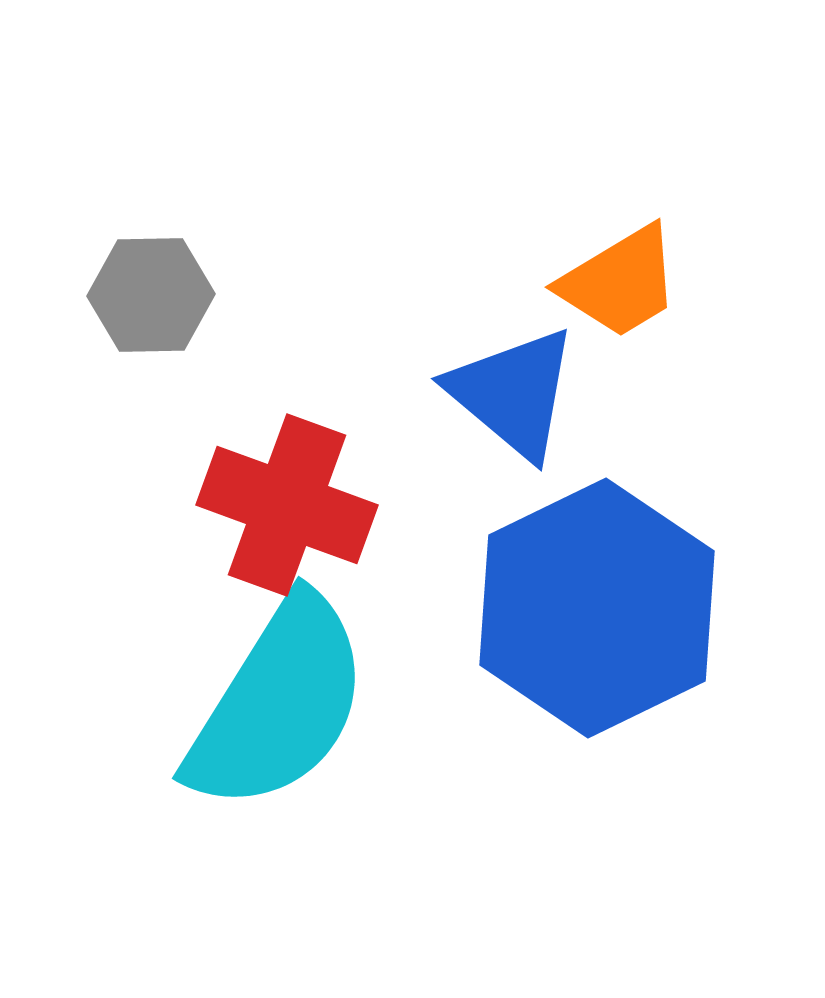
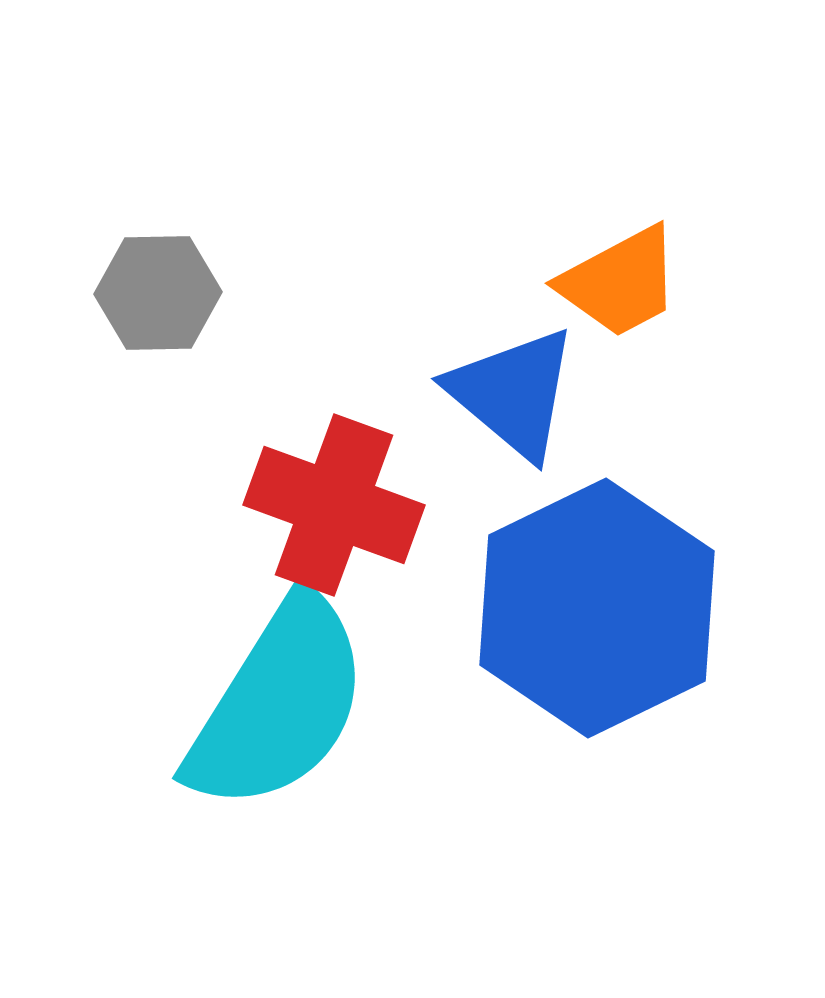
orange trapezoid: rotated 3 degrees clockwise
gray hexagon: moved 7 px right, 2 px up
red cross: moved 47 px right
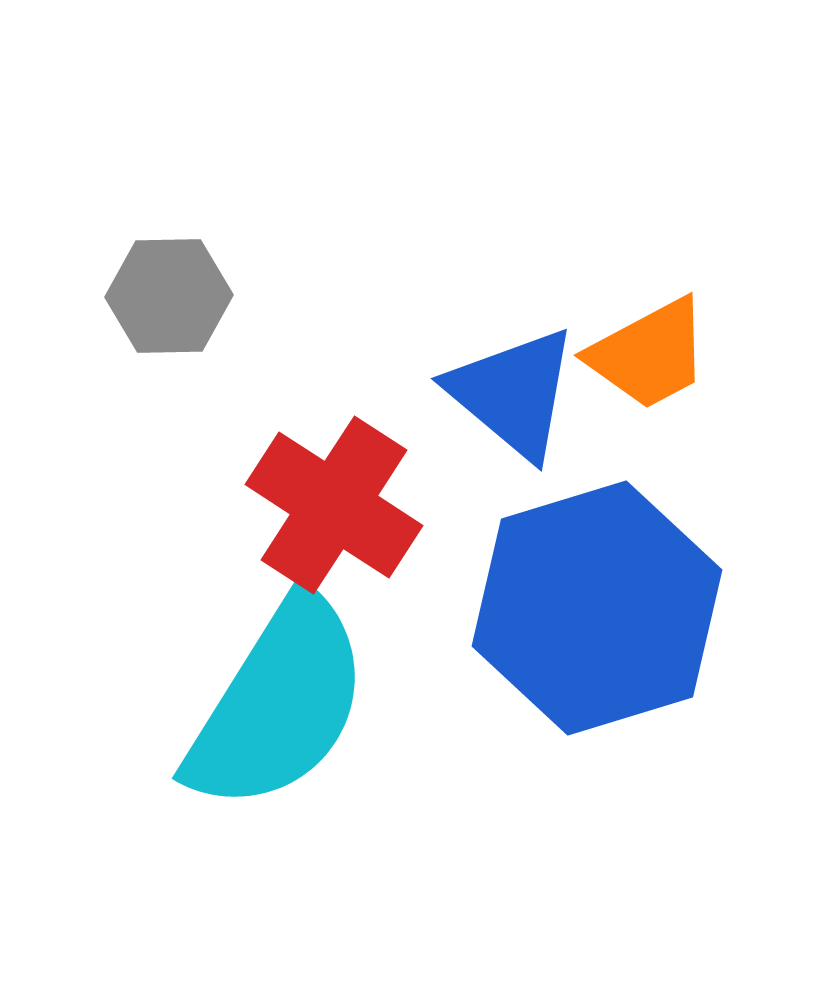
orange trapezoid: moved 29 px right, 72 px down
gray hexagon: moved 11 px right, 3 px down
red cross: rotated 13 degrees clockwise
blue hexagon: rotated 9 degrees clockwise
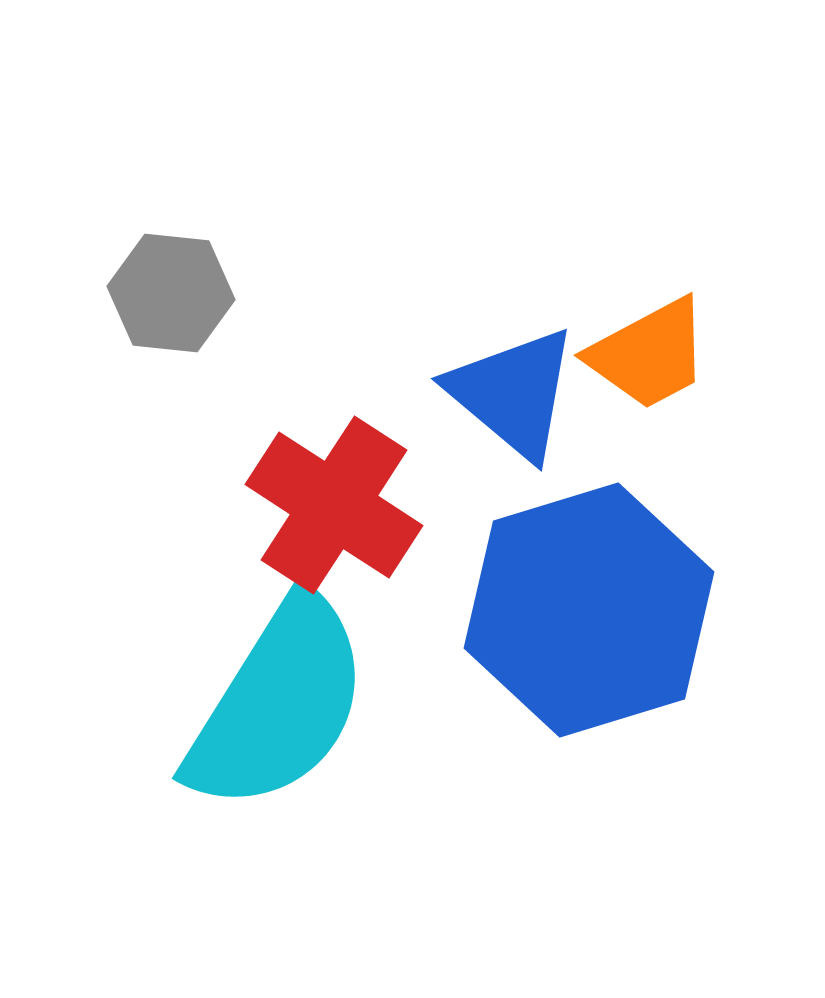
gray hexagon: moved 2 px right, 3 px up; rotated 7 degrees clockwise
blue hexagon: moved 8 px left, 2 px down
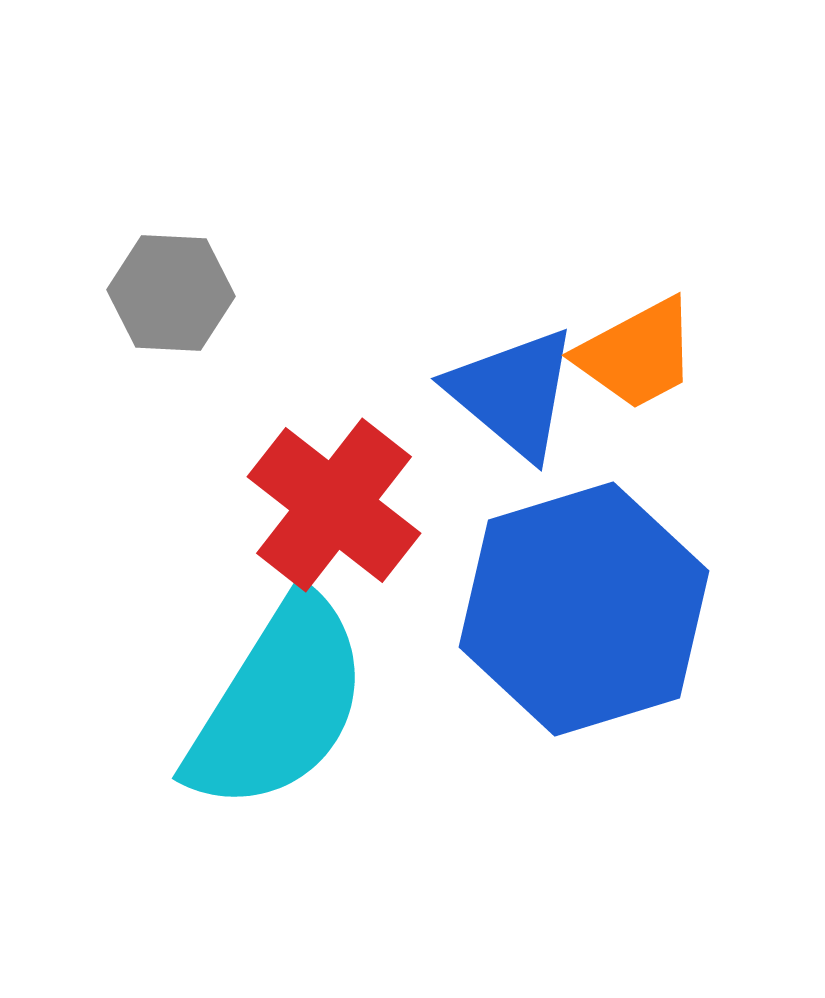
gray hexagon: rotated 3 degrees counterclockwise
orange trapezoid: moved 12 px left
red cross: rotated 5 degrees clockwise
blue hexagon: moved 5 px left, 1 px up
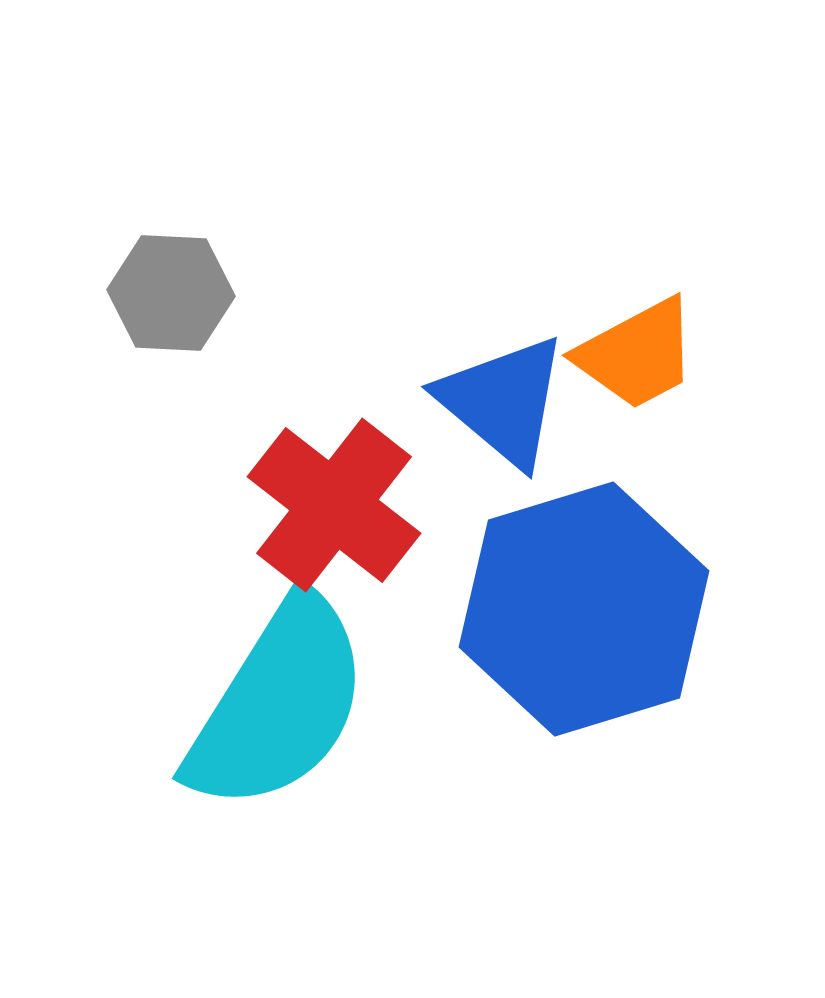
blue triangle: moved 10 px left, 8 px down
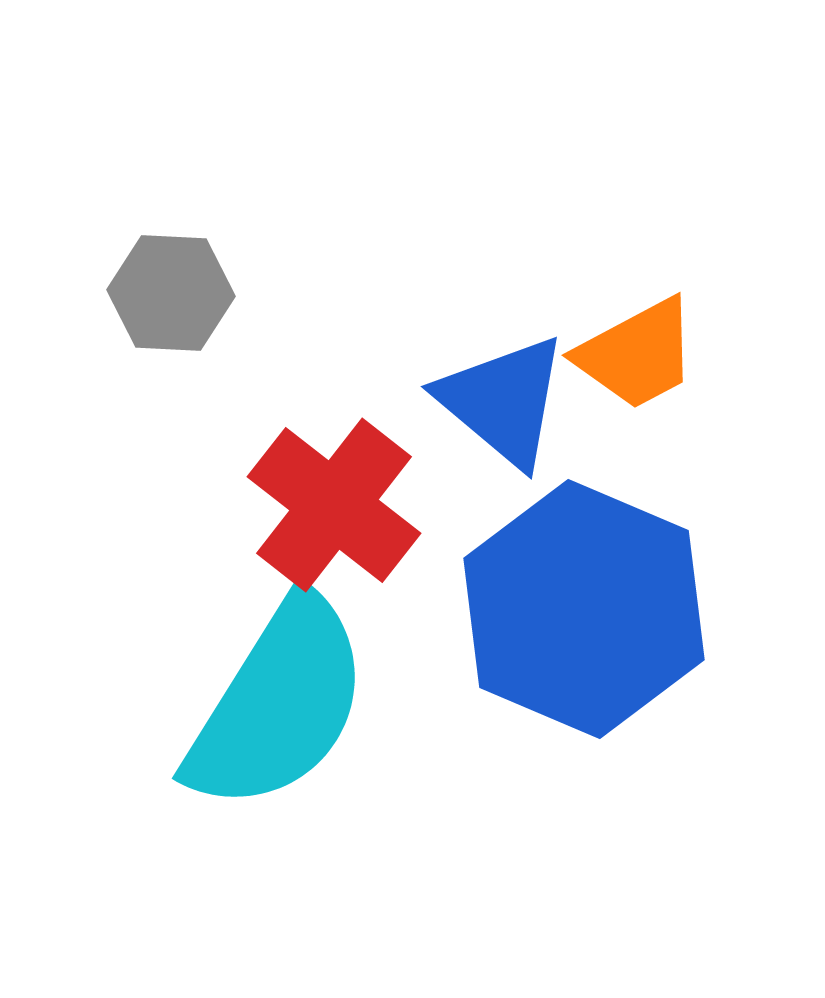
blue hexagon: rotated 20 degrees counterclockwise
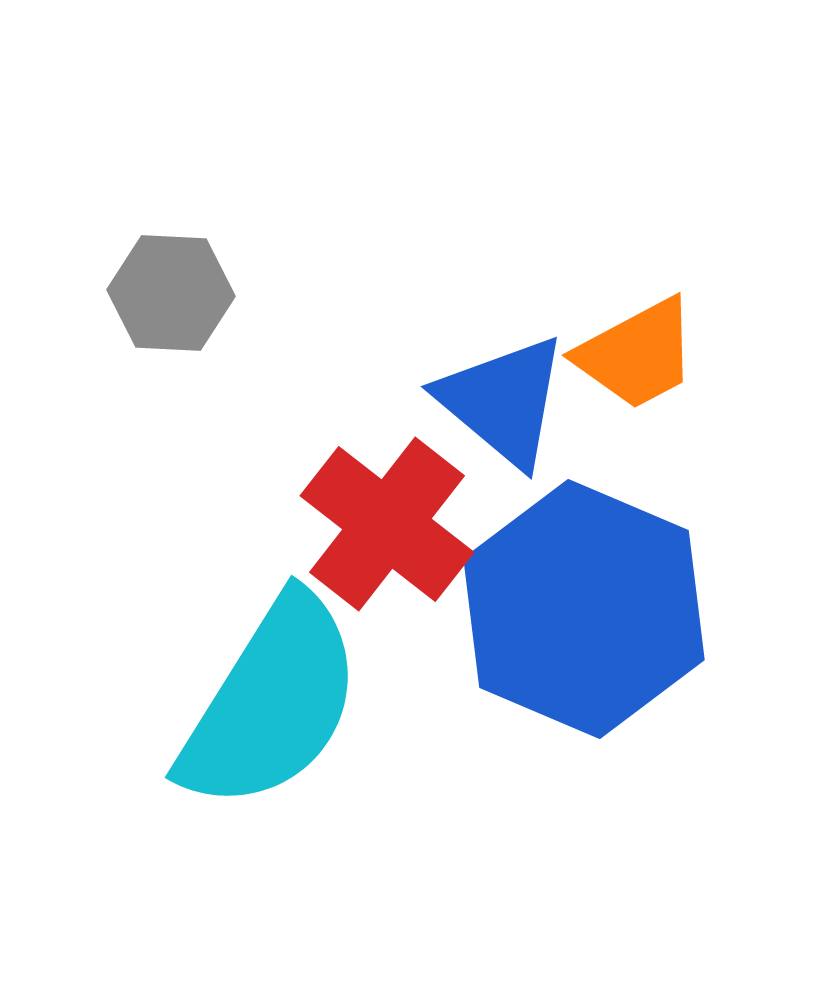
red cross: moved 53 px right, 19 px down
cyan semicircle: moved 7 px left, 1 px up
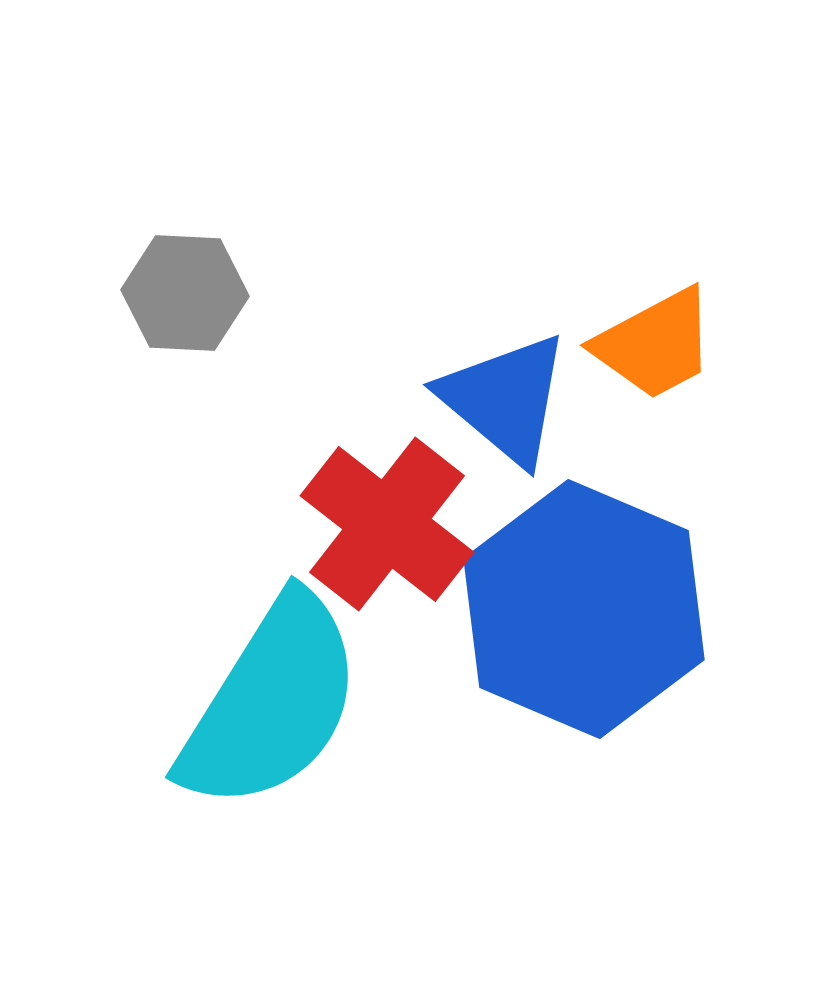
gray hexagon: moved 14 px right
orange trapezoid: moved 18 px right, 10 px up
blue triangle: moved 2 px right, 2 px up
